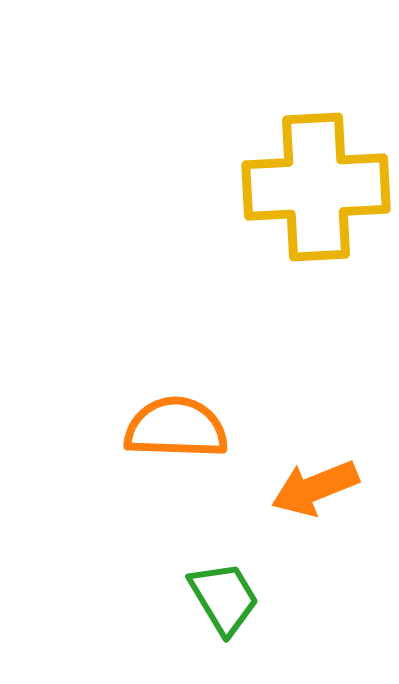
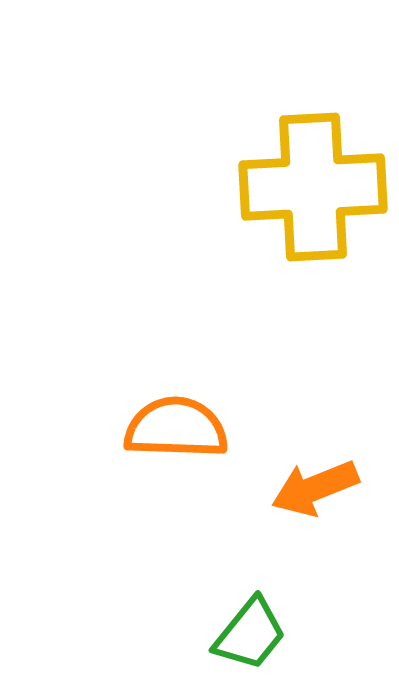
yellow cross: moved 3 px left
green trapezoid: moved 26 px right, 36 px down; rotated 70 degrees clockwise
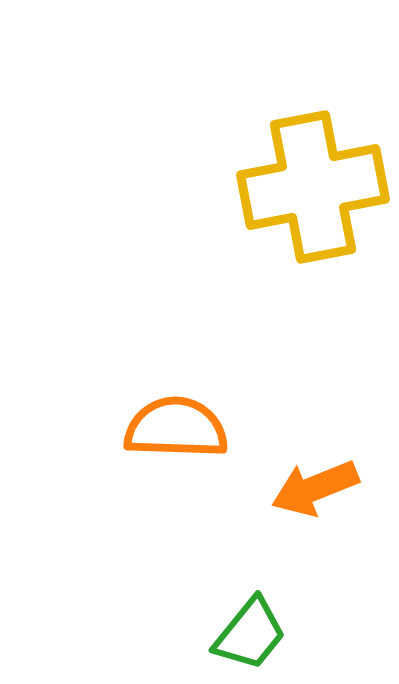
yellow cross: rotated 8 degrees counterclockwise
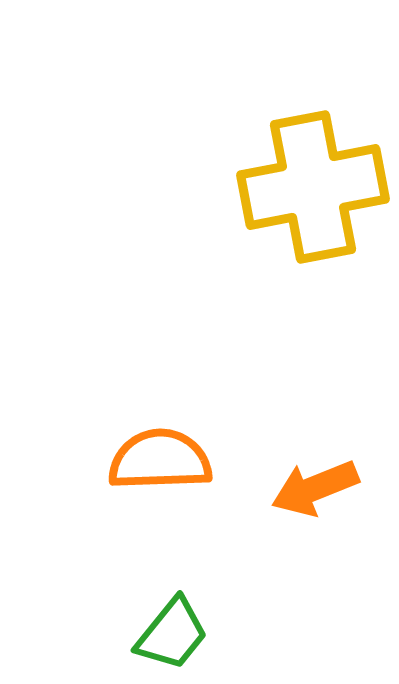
orange semicircle: moved 16 px left, 32 px down; rotated 4 degrees counterclockwise
green trapezoid: moved 78 px left
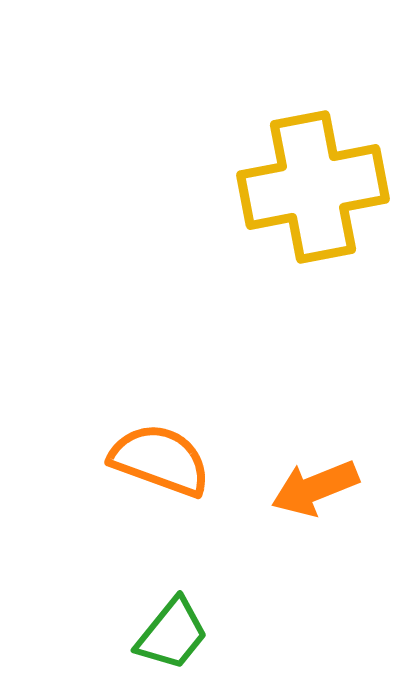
orange semicircle: rotated 22 degrees clockwise
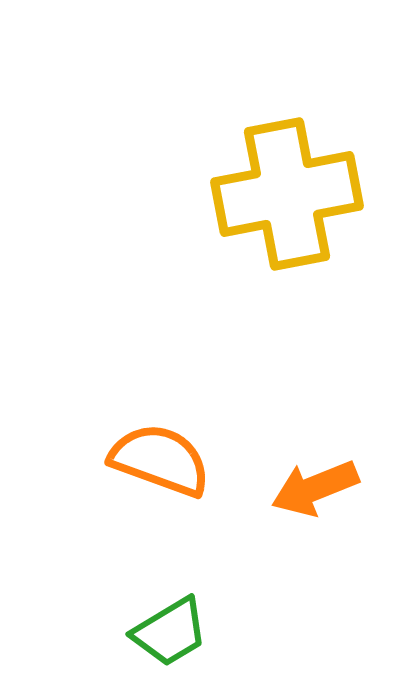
yellow cross: moved 26 px left, 7 px down
green trapezoid: moved 2 px left, 2 px up; rotated 20 degrees clockwise
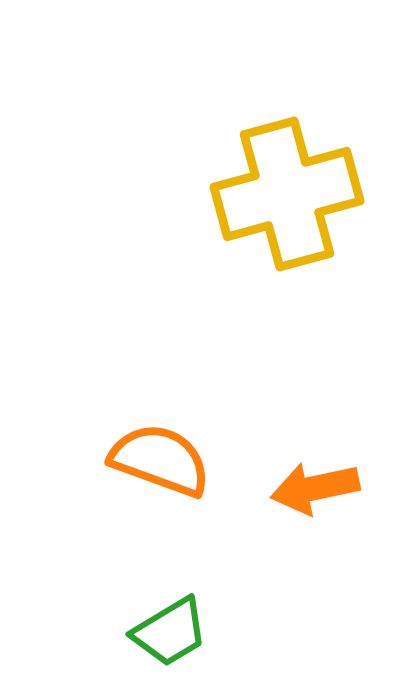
yellow cross: rotated 4 degrees counterclockwise
orange arrow: rotated 10 degrees clockwise
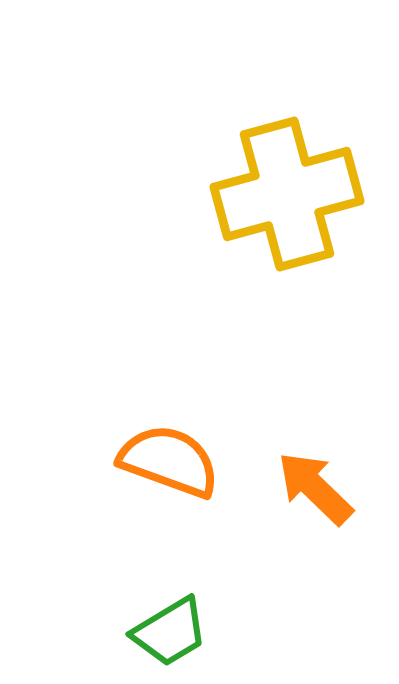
orange semicircle: moved 9 px right, 1 px down
orange arrow: rotated 56 degrees clockwise
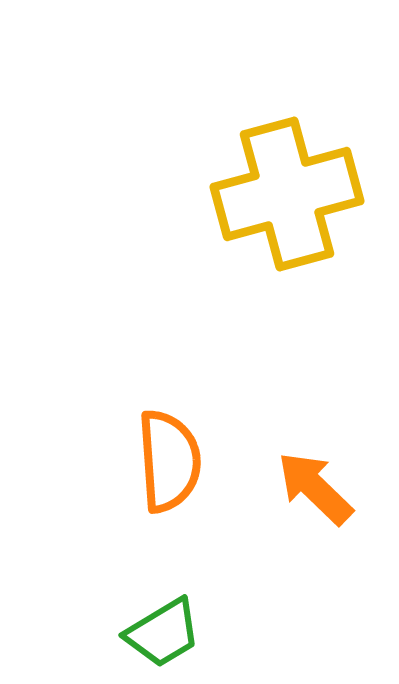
orange semicircle: rotated 66 degrees clockwise
green trapezoid: moved 7 px left, 1 px down
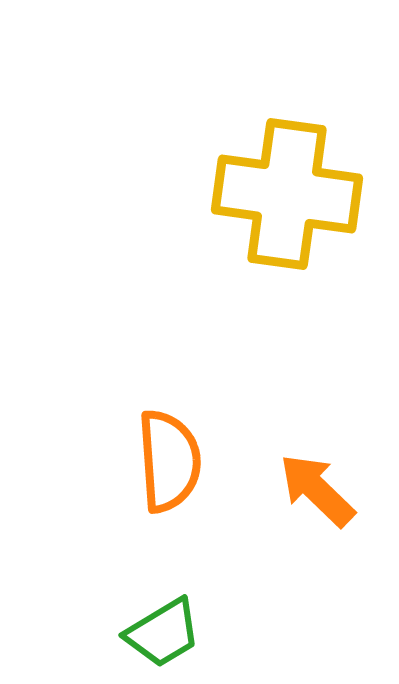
yellow cross: rotated 23 degrees clockwise
orange arrow: moved 2 px right, 2 px down
